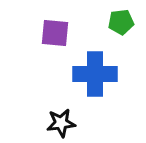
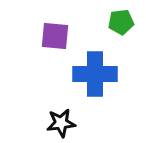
purple square: moved 3 px down
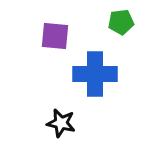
black star: rotated 20 degrees clockwise
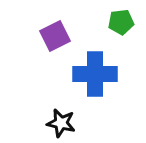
purple square: rotated 32 degrees counterclockwise
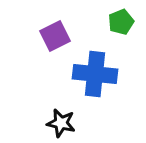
green pentagon: rotated 15 degrees counterclockwise
blue cross: rotated 6 degrees clockwise
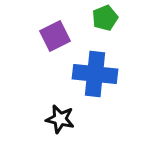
green pentagon: moved 16 px left, 4 px up
black star: moved 1 px left, 4 px up
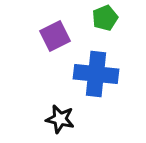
blue cross: moved 1 px right
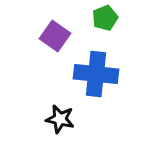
purple square: rotated 28 degrees counterclockwise
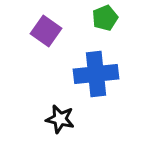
purple square: moved 9 px left, 5 px up
blue cross: rotated 12 degrees counterclockwise
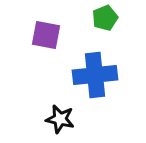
purple square: moved 4 px down; rotated 24 degrees counterclockwise
blue cross: moved 1 px left, 1 px down
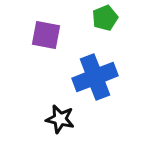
blue cross: moved 2 px down; rotated 15 degrees counterclockwise
